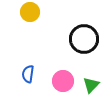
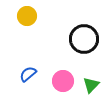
yellow circle: moved 3 px left, 4 px down
blue semicircle: rotated 42 degrees clockwise
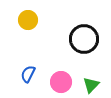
yellow circle: moved 1 px right, 4 px down
blue semicircle: rotated 24 degrees counterclockwise
pink circle: moved 2 px left, 1 px down
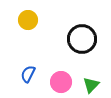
black circle: moved 2 px left
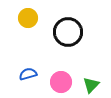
yellow circle: moved 2 px up
black circle: moved 14 px left, 7 px up
blue semicircle: rotated 48 degrees clockwise
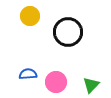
yellow circle: moved 2 px right, 2 px up
blue semicircle: rotated 12 degrees clockwise
pink circle: moved 5 px left
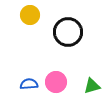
yellow circle: moved 1 px up
blue semicircle: moved 1 px right, 10 px down
green triangle: moved 1 px right, 1 px down; rotated 30 degrees clockwise
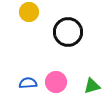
yellow circle: moved 1 px left, 3 px up
blue semicircle: moved 1 px left, 1 px up
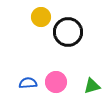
yellow circle: moved 12 px right, 5 px down
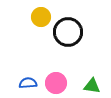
pink circle: moved 1 px down
green triangle: rotated 24 degrees clockwise
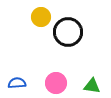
blue semicircle: moved 11 px left
